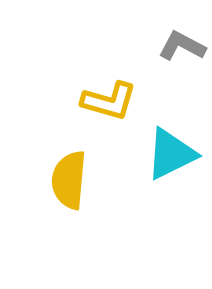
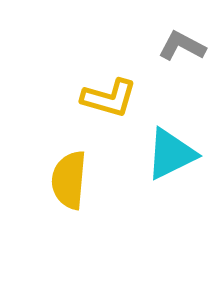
yellow L-shape: moved 3 px up
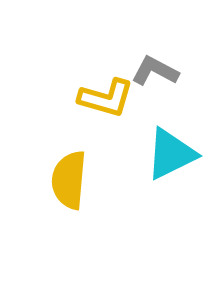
gray L-shape: moved 27 px left, 25 px down
yellow L-shape: moved 3 px left
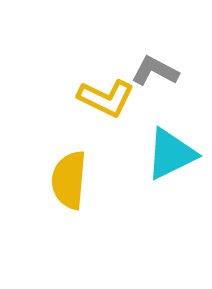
yellow L-shape: rotated 10 degrees clockwise
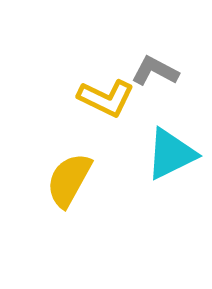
yellow semicircle: rotated 24 degrees clockwise
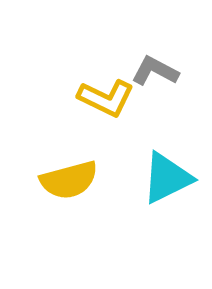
cyan triangle: moved 4 px left, 24 px down
yellow semicircle: rotated 134 degrees counterclockwise
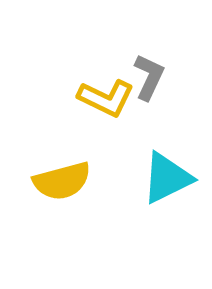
gray L-shape: moved 6 px left, 6 px down; rotated 87 degrees clockwise
yellow semicircle: moved 7 px left, 1 px down
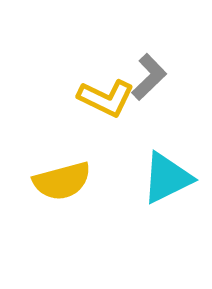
gray L-shape: rotated 21 degrees clockwise
